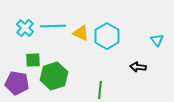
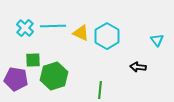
purple pentagon: moved 1 px left, 4 px up
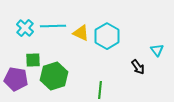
cyan triangle: moved 10 px down
black arrow: rotated 133 degrees counterclockwise
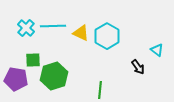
cyan cross: moved 1 px right
cyan triangle: rotated 16 degrees counterclockwise
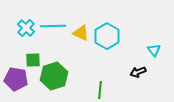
cyan triangle: moved 3 px left; rotated 16 degrees clockwise
black arrow: moved 5 px down; rotated 105 degrees clockwise
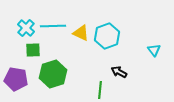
cyan hexagon: rotated 10 degrees clockwise
green square: moved 10 px up
black arrow: moved 19 px left; rotated 49 degrees clockwise
green hexagon: moved 1 px left, 2 px up
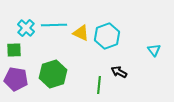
cyan line: moved 1 px right, 1 px up
green square: moved 19 px left
green line: moved 1 px left, 5 px up
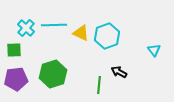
purple pentagon: rotated 15 degrees counterclockwise
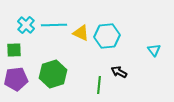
cyan cross: moved 3 px up
cyan hexagon: rotated 15 degrees clockwise
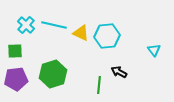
cyan line: rotated 15 degrees clockwise
green square: moved 1 px right, 1 px down
